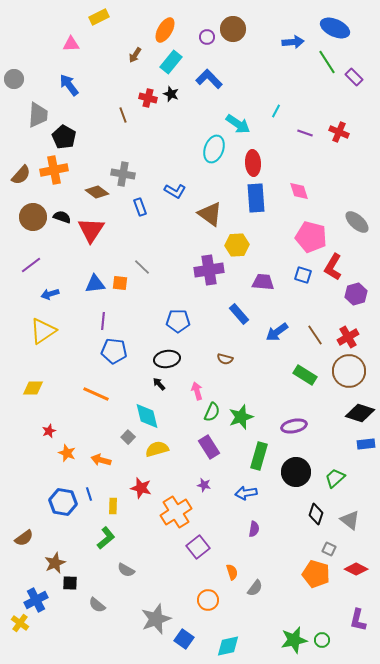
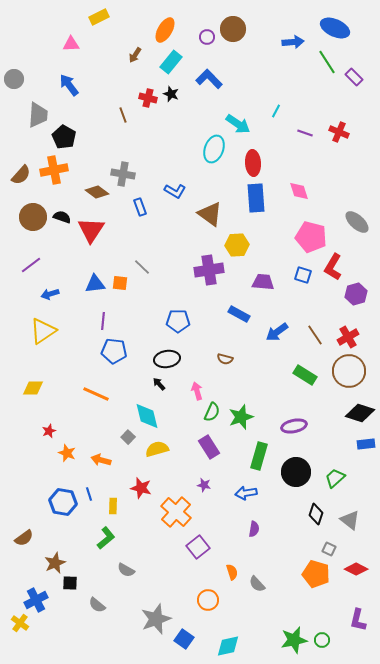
blue rectangle at (239, 314): rotated 20 degrees counterclockwise
orange cross at (176, 512): rotated 16 degrees counterclockwise
gray semicircle at (255, 588): moved 2 px right, 4 px up; rotated 102 degrees clockwise
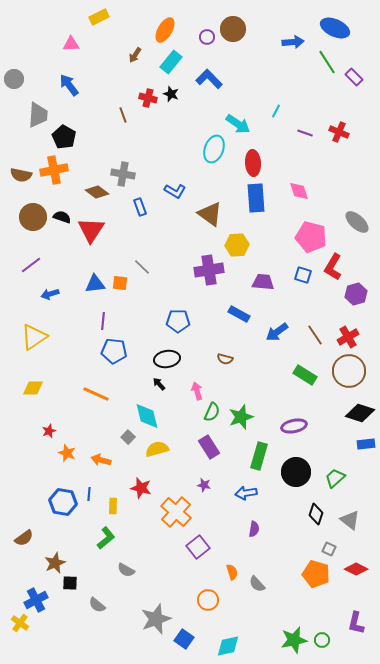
brown semicircle at (21, 175): rotated 60 degrees clockwise
yellow triangle at (43, 331): moved 9 px left, 6 px down
blue line at (89, 494): rotated 24 degrees clockwise
purple L-shape at (358, 620): moved 2 px left, 3 px down
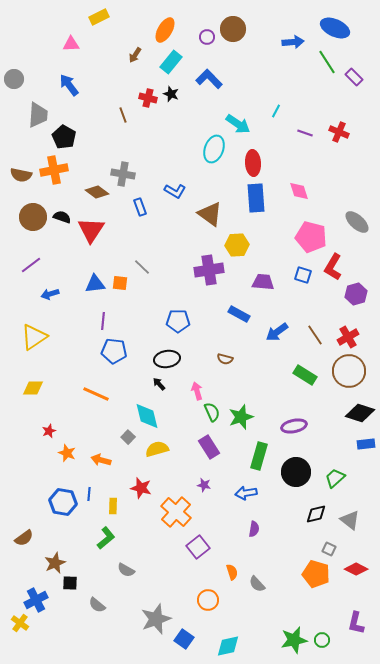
green semicircle at (212, 412): rotated 48 degrees counterclockwise
black diamond at (316, 514): rotated 60 degrees clockwise
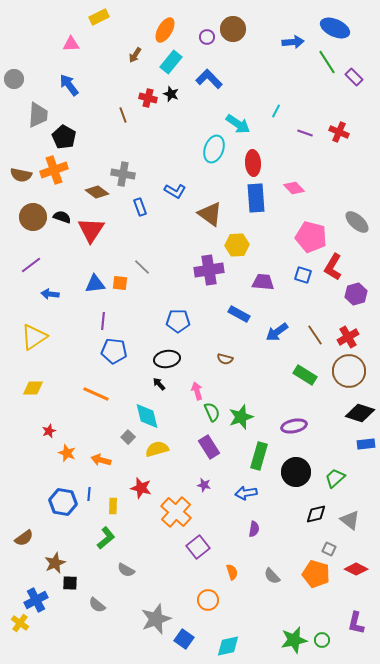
orange cross at (54, 170): rotated 8 degrees counterclockwise
pink diamond at (299, 191): moved 5 px left, 3 px up; rotated 25 degrees counterclockwise
blue arrow at (50, 294): rotated 24 degrees clockwise
gray semicircle at (257, 584): moved 15 px right, 8 px up
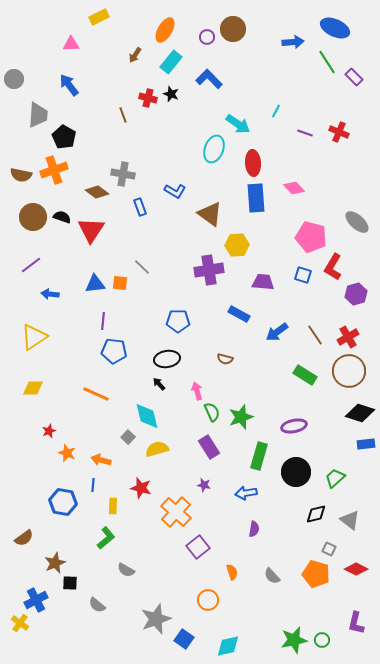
blue line at (89, 494): moved 4 px right, 9 px up
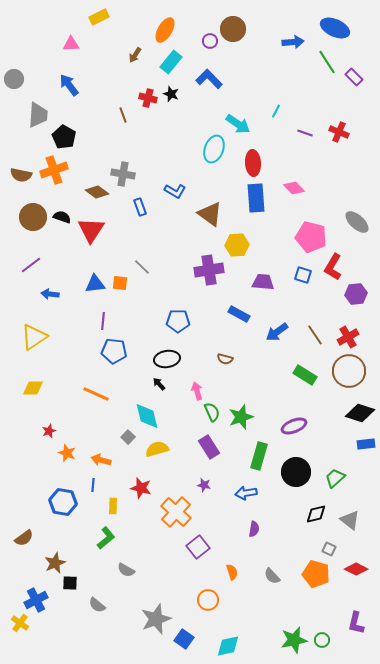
purple circle at (207, 37): moved 3 px right, 4 px down
purple hexagon at (356, 294): rotated 10 degrees clockwise
purple ellipse at (294, 426): rotated 10 degrees counterclockwise
